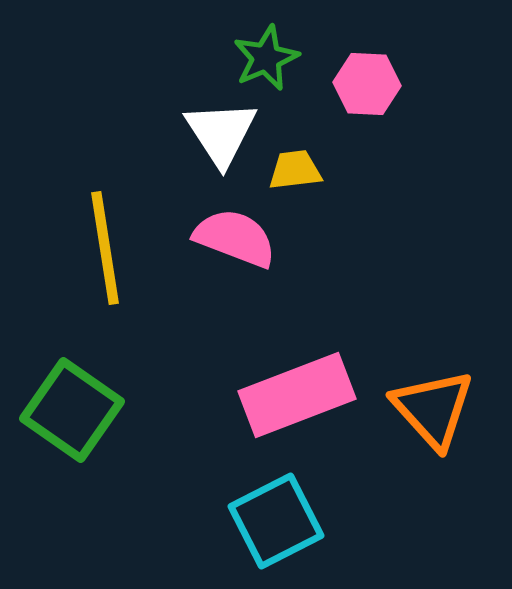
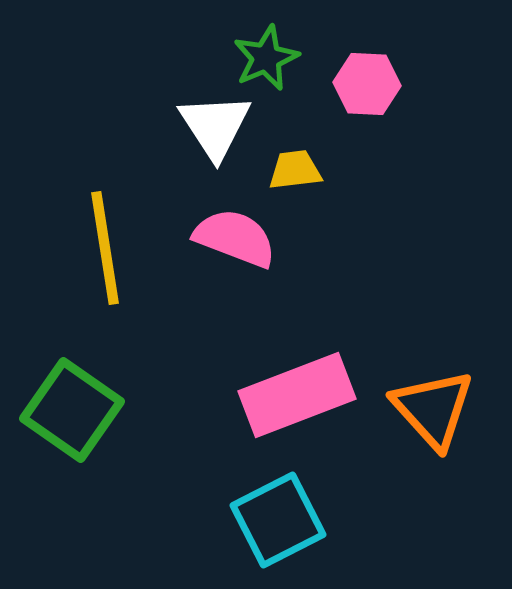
white triangle: moved 6 px left, 7 px up
cyan square: moved 2 px right, 1 px up
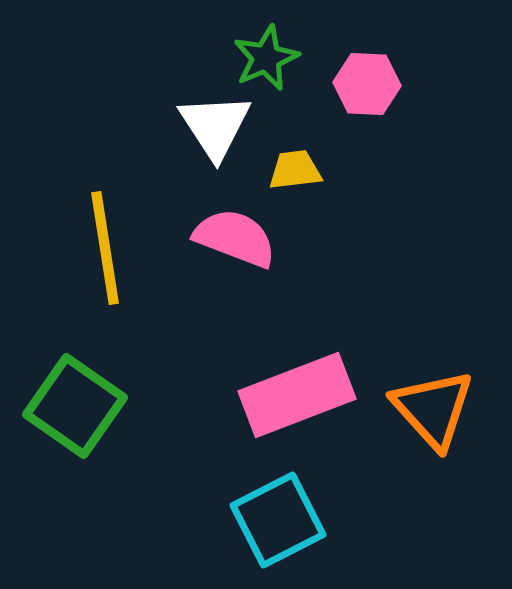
green square: moved 3 px right, 4 px up
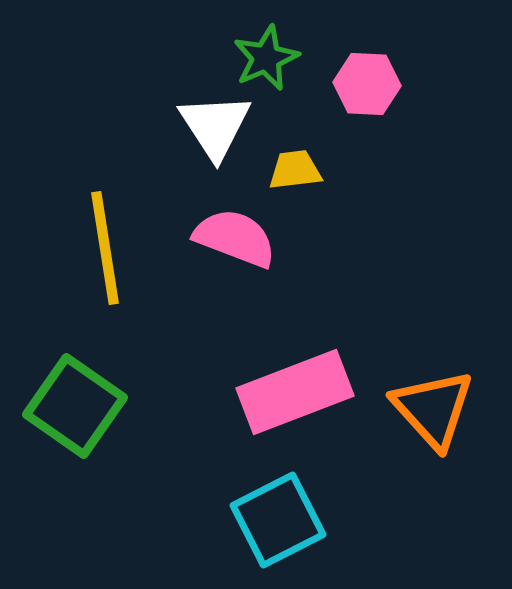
pink rectangle: moved 2 px left, 3 px up
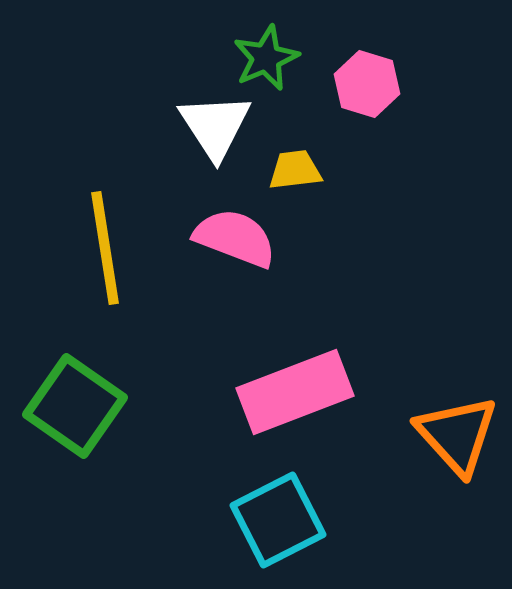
pink hexagon: rotated 14 degrees clockwise
orange triangle: moved 24 px right, 26 px down
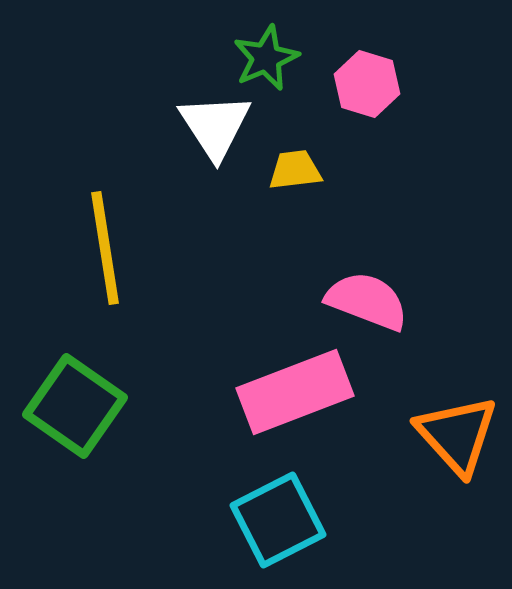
pink semicircle: moved 132 px right, 63 px down
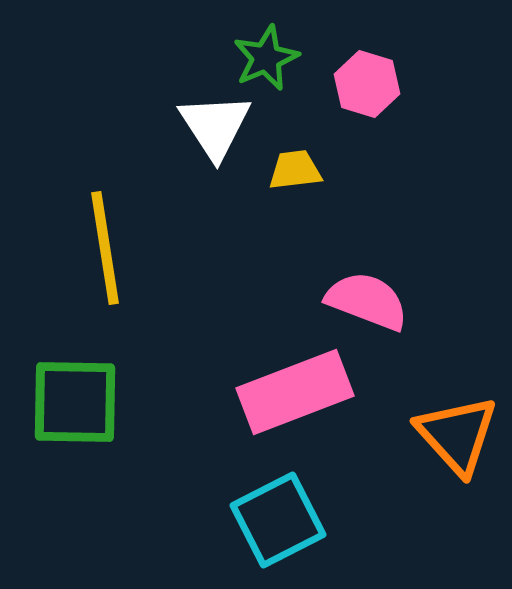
green square: moved 4 px up; rotated 34 degrees counterclockwise
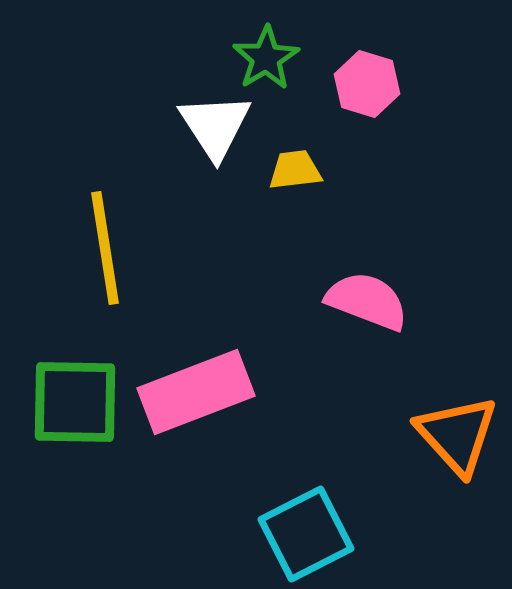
green star: rotated 8 degrees counterclockwise
pink rectangle: moved 99 px left
cyan square: moved 28 px right, 14 px down
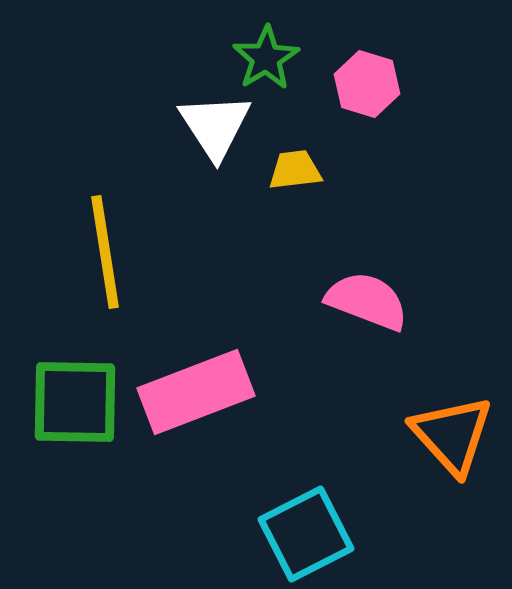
yellow line: moved 4 px down
orange triangle: moved 5 px left
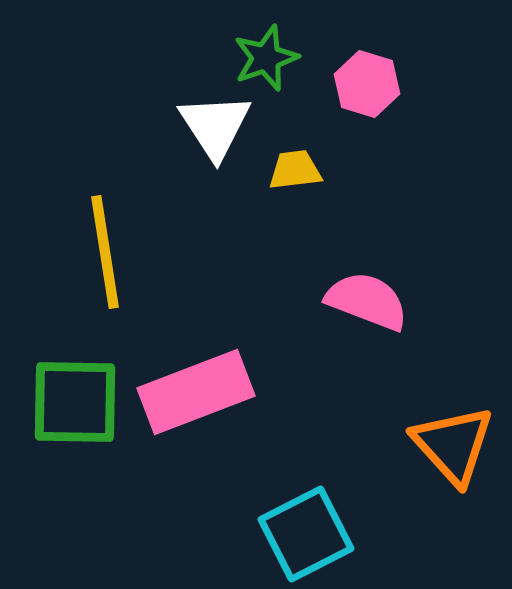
green star: rotated 12 degrees clockwise
orange triangle: moved 1 px right, 10 px down
